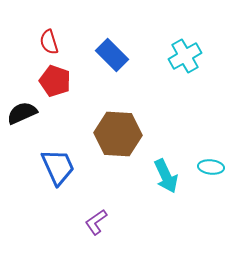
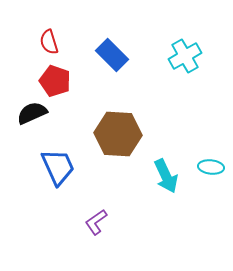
black semicircle: moved 10 px right
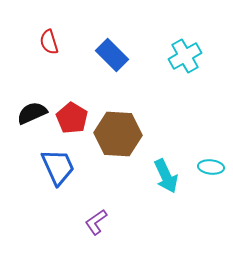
red pentagon: moved 17 px right, 37 px down; rotated 12 degrees clockwise
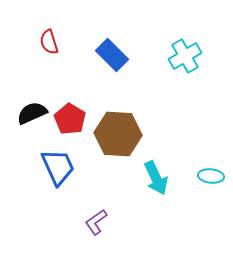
red pentagon: moved 2 px left, 1 px down
cyan ellipse: moved 9 px down
cyan arrow: moved 10 px left, 2 px down
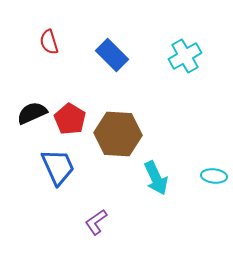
cyan ellipse: moved 3 px right
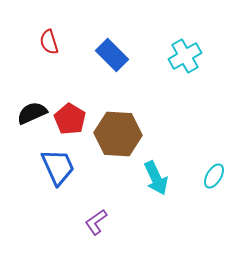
cyan ellipse: rotated 65 degrees counterclockwise
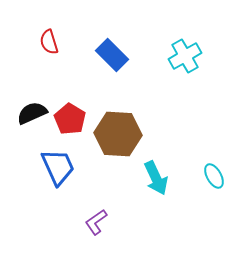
cyan ellipse: rotated 60 degrees counterclockwise
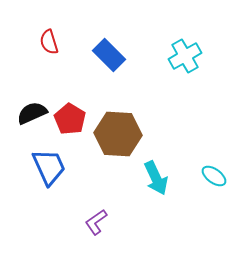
blue rectangle: moved 3 px left
blue trapezoid: moved 9 px left
cyan ellipse: rotated 25 degrees counterclockwise
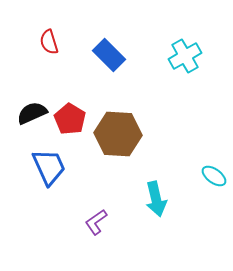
cyan arrow: moved 21 px down; rotated 12 degrees clockwise
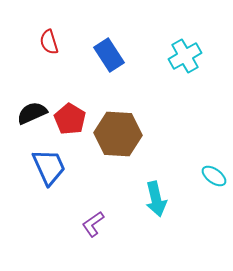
blue rectangle: rotated 12 degrees clockwise
purple L-shape: moved 3 px left, 2 px down
